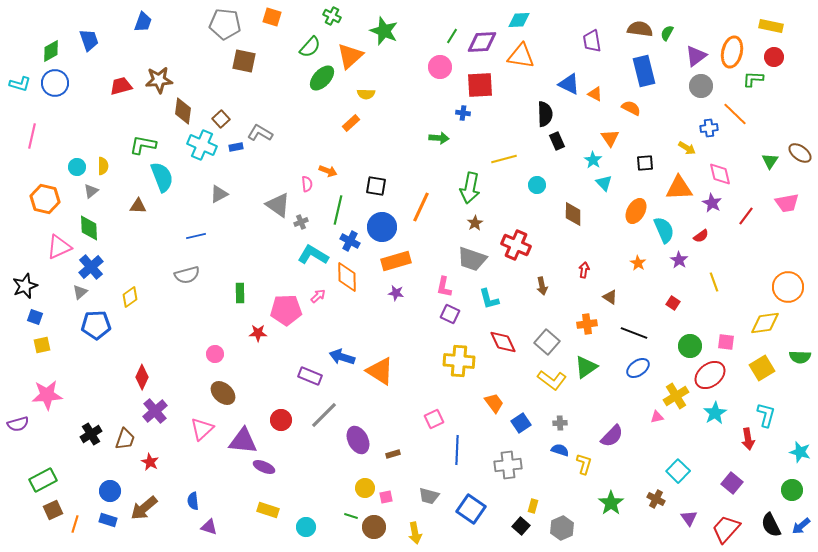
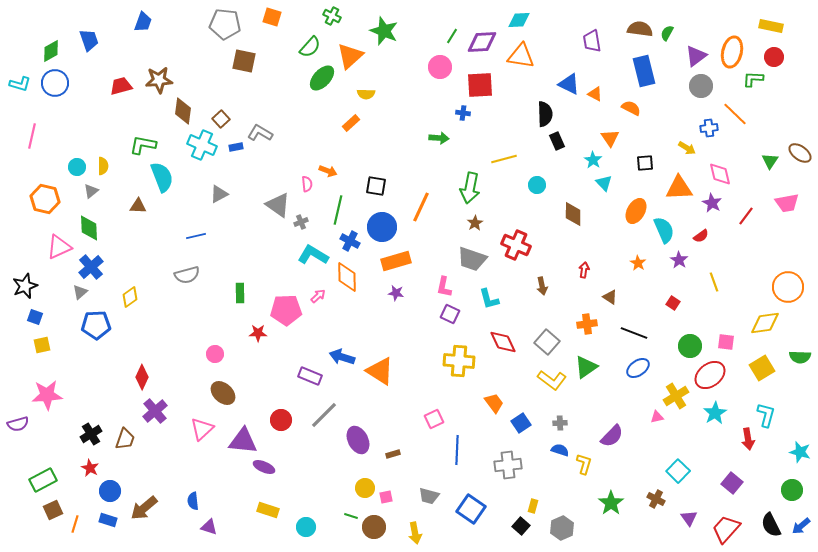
red star at (150, 462): moved 60 px left, 6 px down
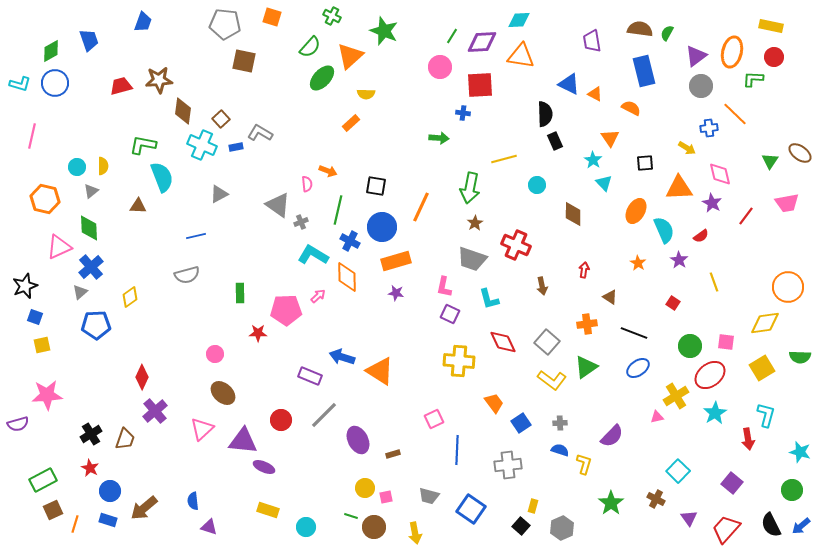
black rectangle at (557, 141): moved 2 px left
